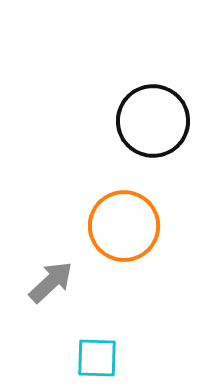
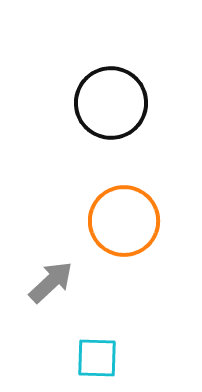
black circle: moved 42 px left, 18 px up
orange circle: moved 5 px up
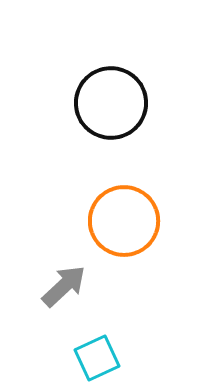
gray arrow: moved 13 px right, 4 px down
cyan square: rotated 27 degrees counterclockwise
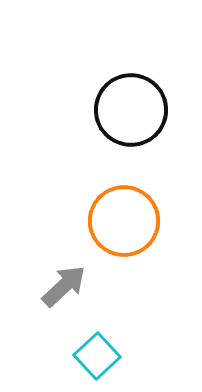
black circle: moved 20 px right, 7 px down
cyan square: moved 2 px up; rotated 18 degrees counterclockwise
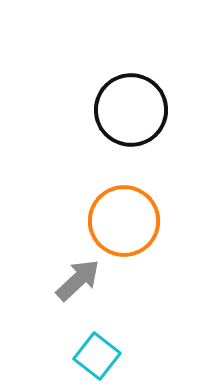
gray arrow: moved 14 px right, 6 px up
cyan square: rotated 9 degrees counterclockwise
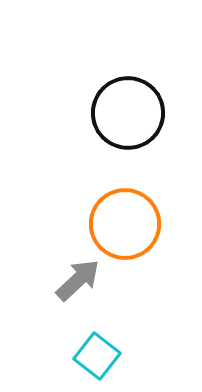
black circle: moved 3 px left, 3 px down
orange circle: moved 1 px right, 3 px down
